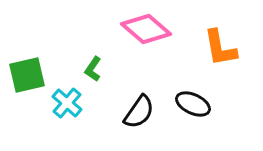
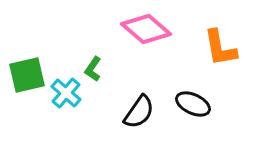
cyan cross: moved 1 px left, 10 px up
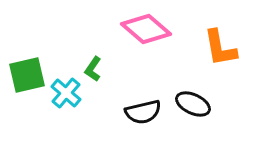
black semicircle: moved 4 px right; rotated 42 degrees clockwise
